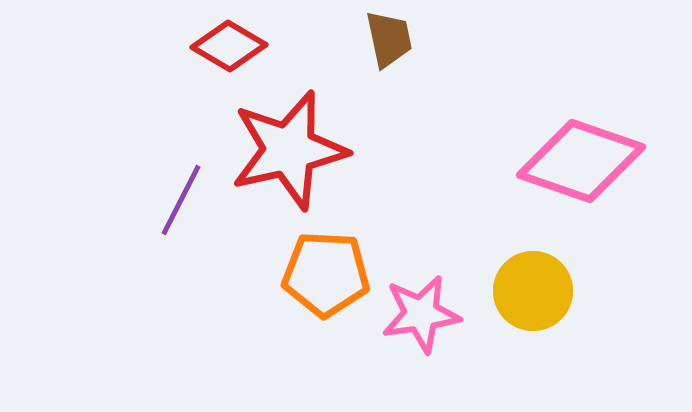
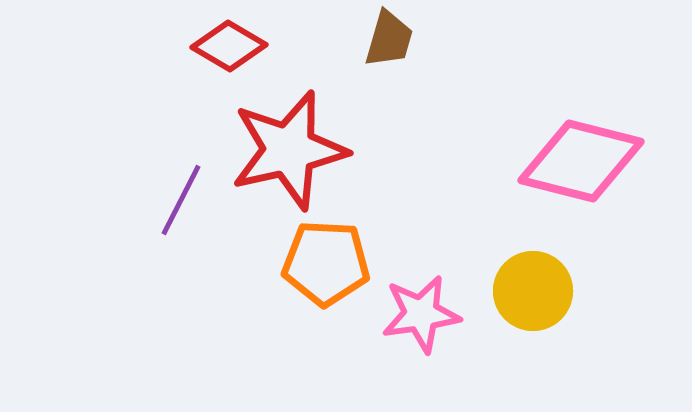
brown trapezoid: rotated 28 degrees clockwise
pink diamond: rotated 5 degrees counterclockwise
orange pentagon: moved 11 px up
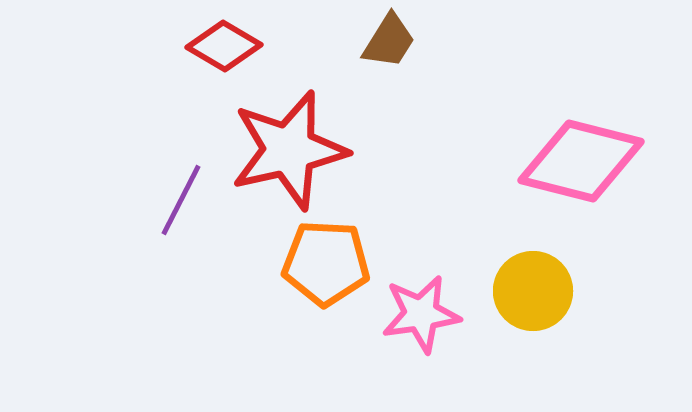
brown trapezoid: moved 2 px down; rotated 16 degrees clockwise
red diamond: moved 5 px left
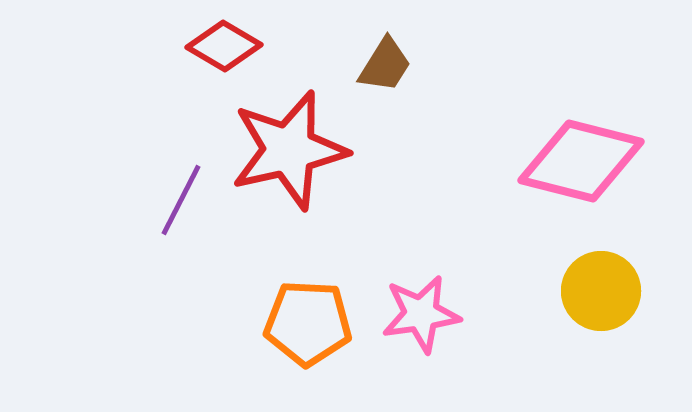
brown trapezoid: moved 4 px left, 24 px down
orange pentagon: moved 18 px left, 60 px down
yellow circle: moved 68 px right
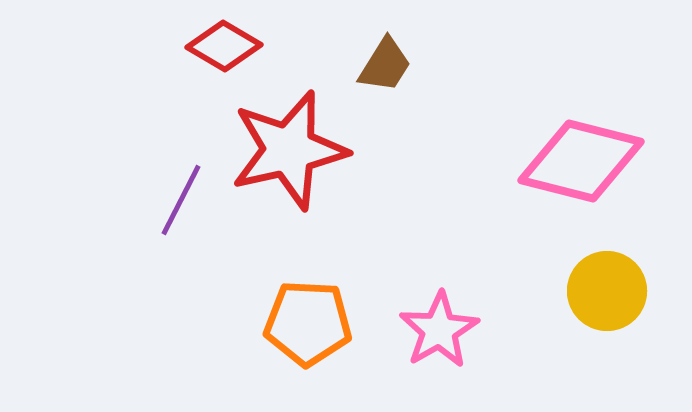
yellow circle: moved 6 px right
pink star: moved 18 px right, 16 px down; rotated 22 degrees counterclockwise
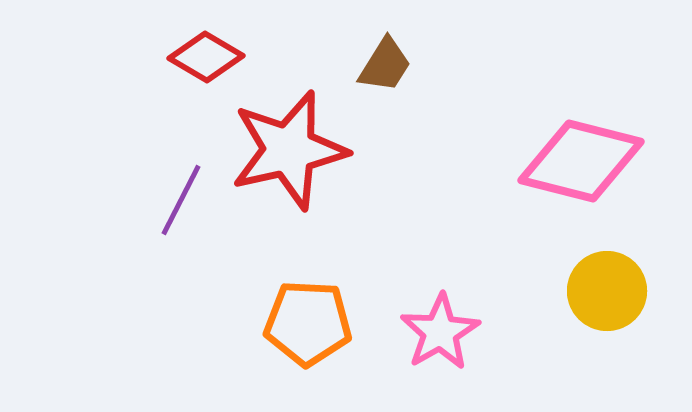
red diamond: moved 18 px left, 11 px down
pink star: moved 1 px right, 2 px down
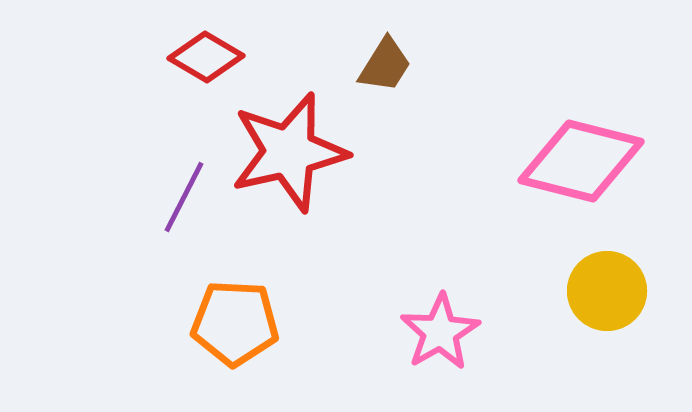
red star: moved 2 px down
purple line: moved 3 px right, 3 px up
orange pentagon: moved 73 px left
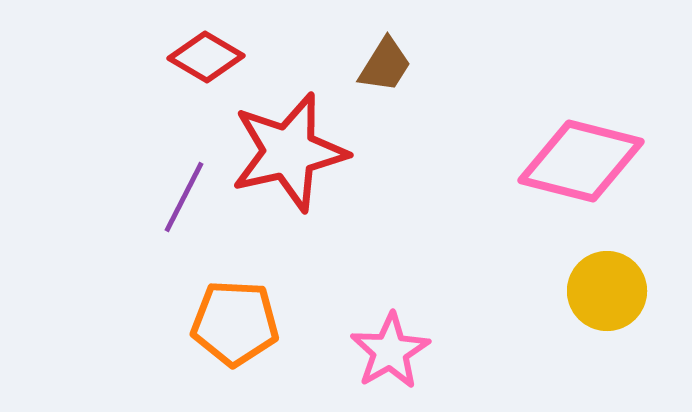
pink star: moved 50 px left, 19 px down
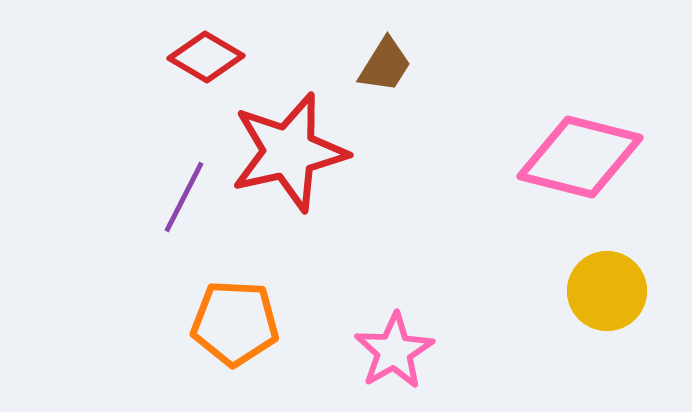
pink diamond: moved 1 px left, 4 px up
pink star: moved 4 px right
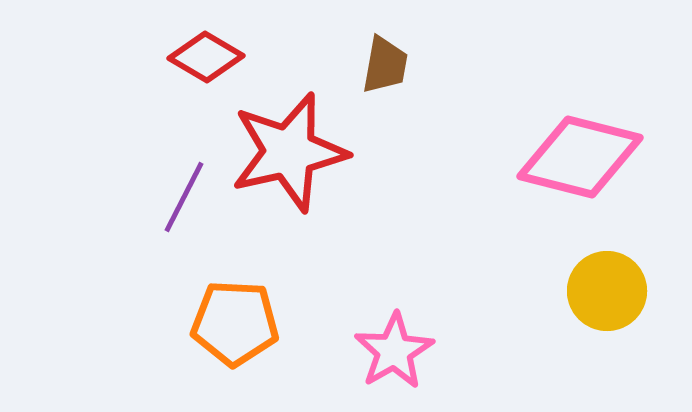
brown trapezoid: rotated 22 degrees counterclockwise
